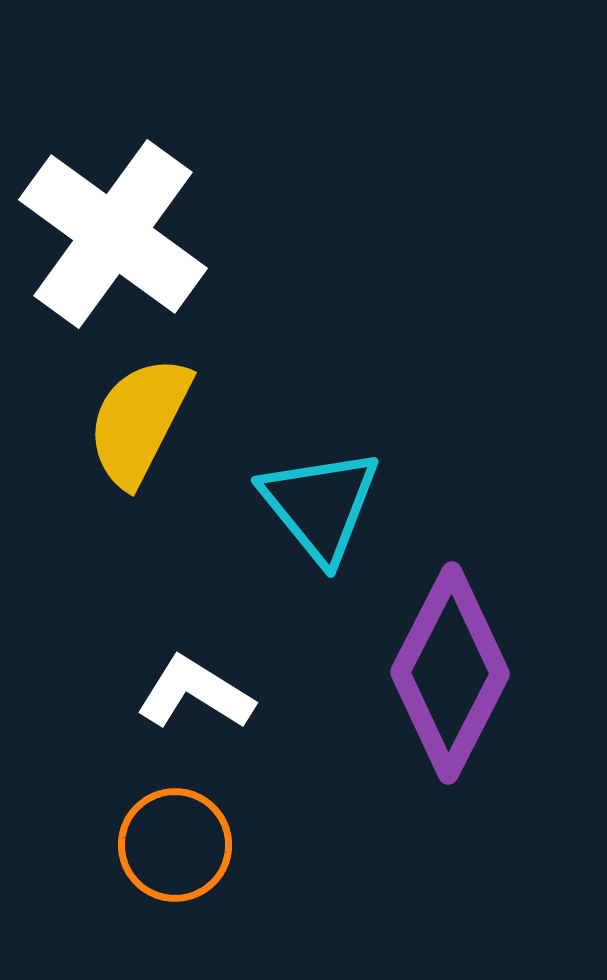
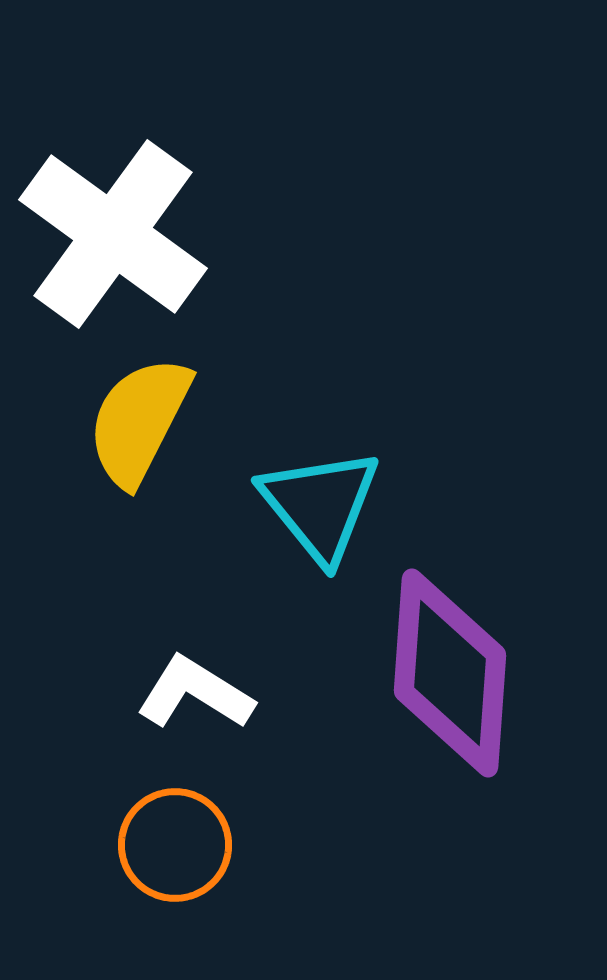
purple diamond: rotated 23 degrees counterclockwise
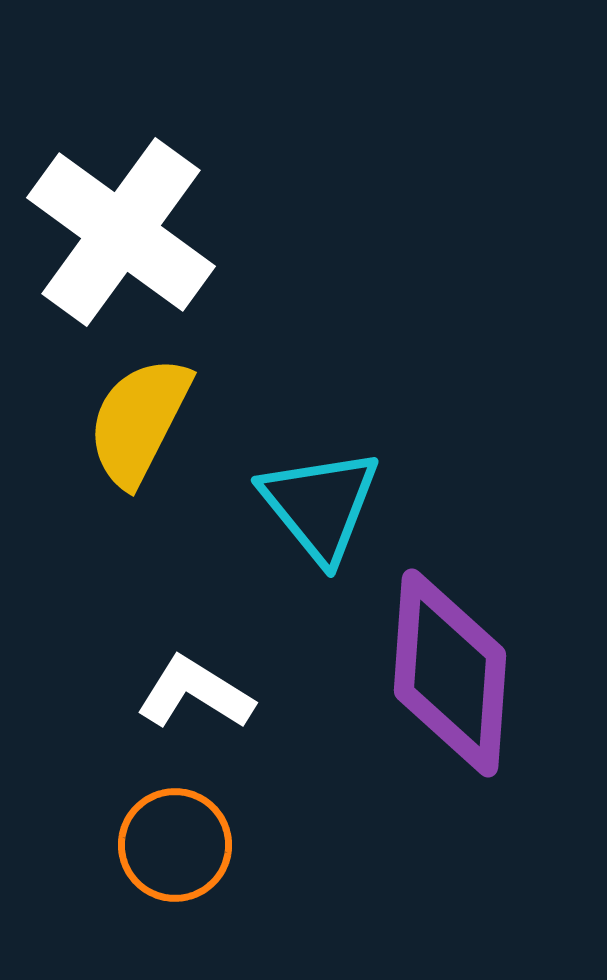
white cross: moved 8 px right, 2 px up
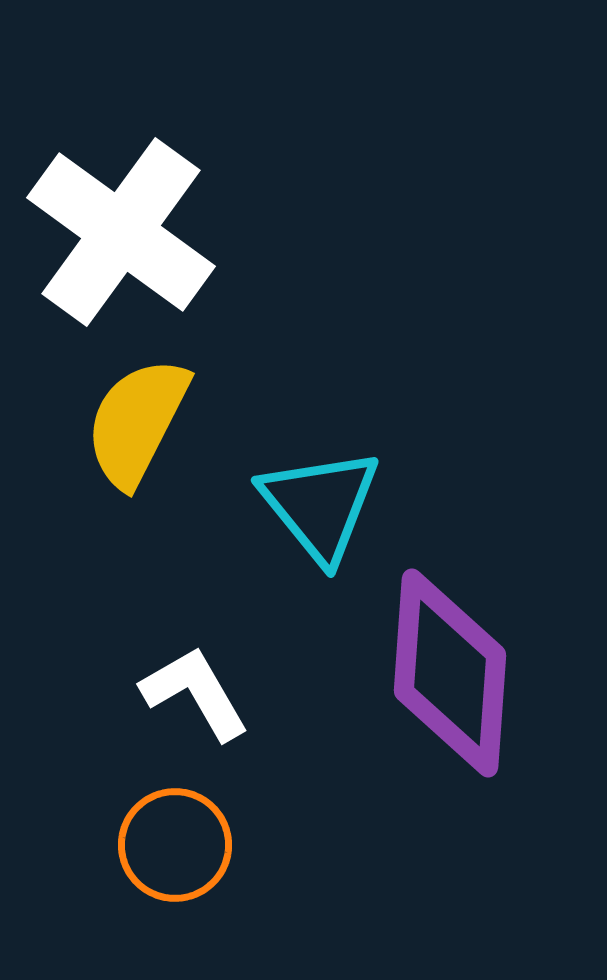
yellow semicircle: moved 2 px left, 1 px down
white L-shape: rotated 28 degrees clockwise
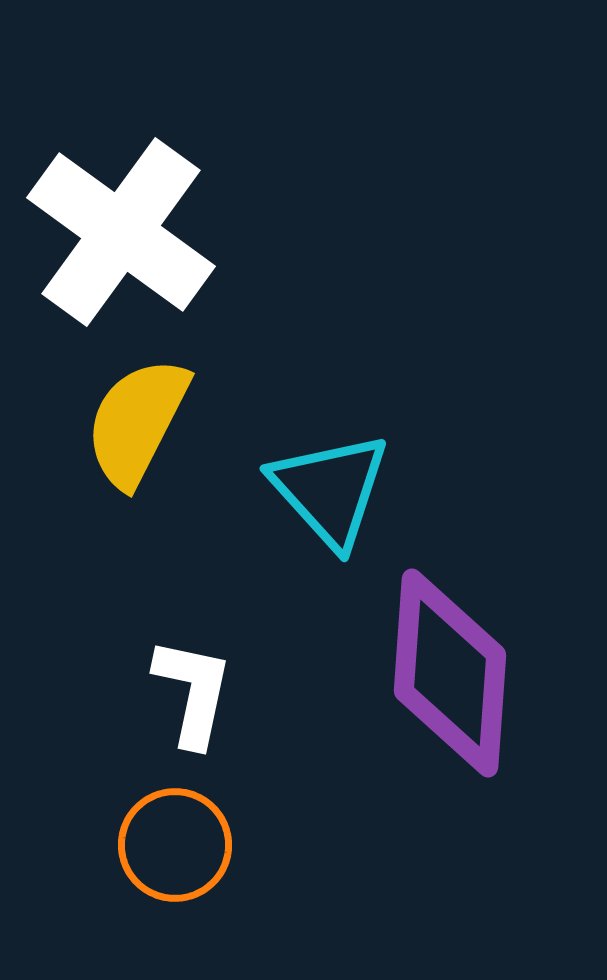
cyan triangle: moved 10 px right, 15 px up; rotated 3 degrees counterclockwise
white L-shape: moved 2 px left, 1 px up; rotated 42 degrees clockwise
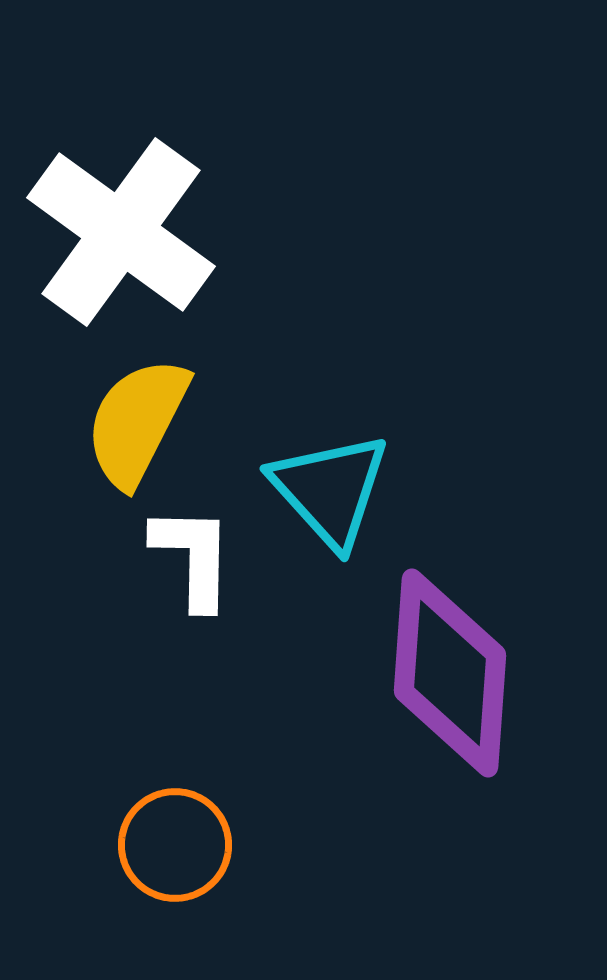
white L-shape: moved 135 px up; rotated 11 degrees counterclockwise
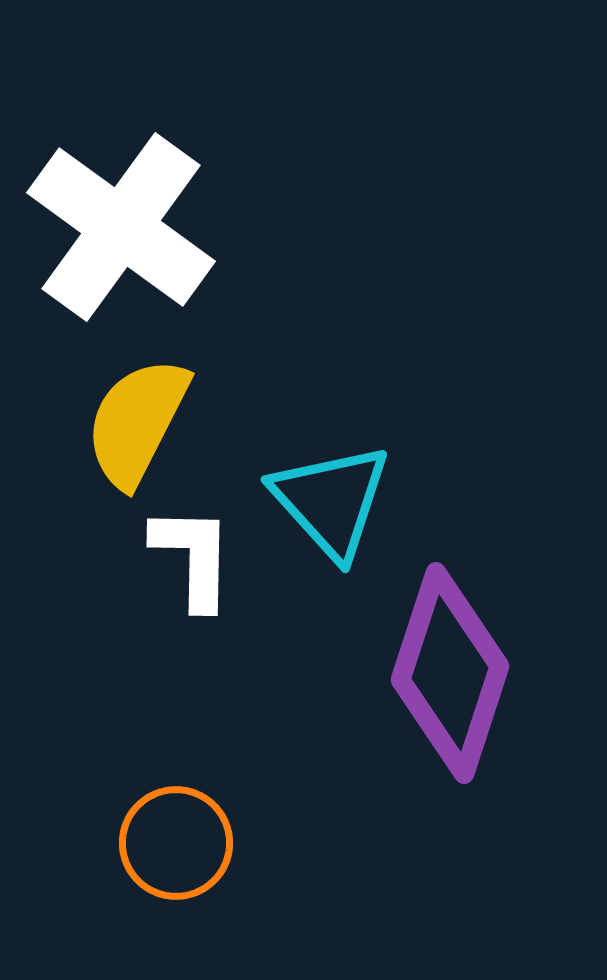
white cross: moved 5 px up
cyan triangle: moved 1 px right, 11 px down
purple diamond: rotated 14 degrees clockwise
orange circle: moved 1 px right, 2 px up
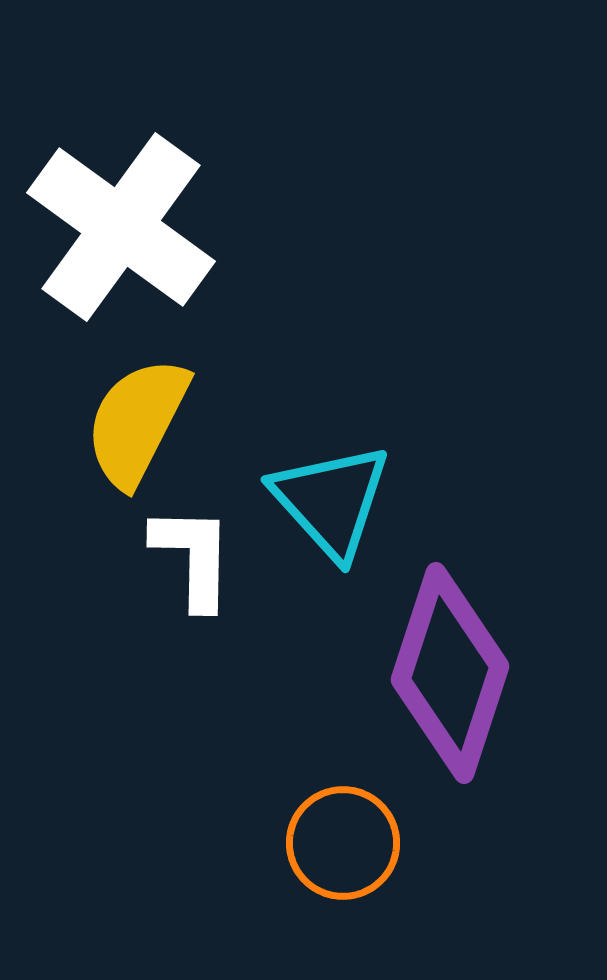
orange circle: moved 167 px right
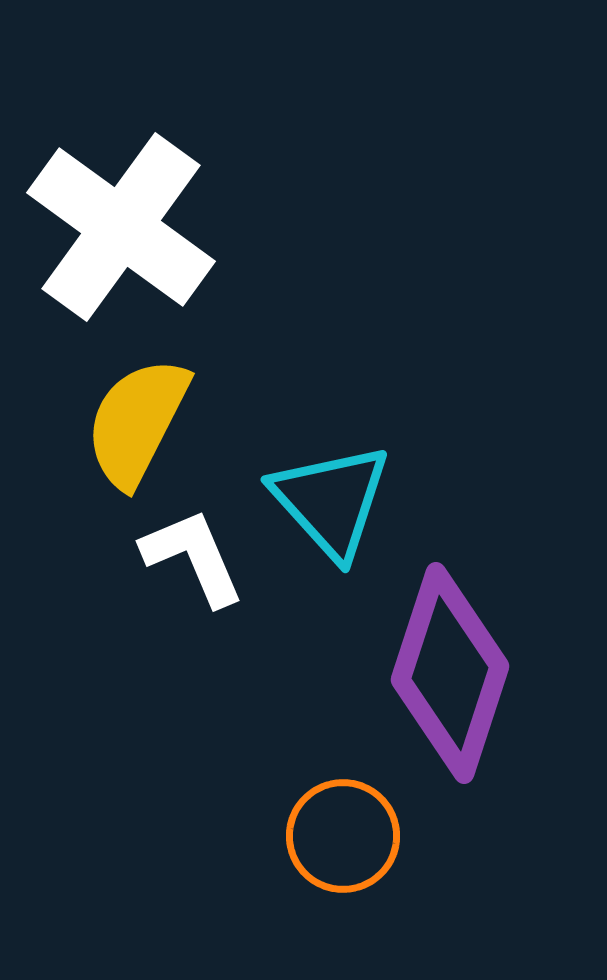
white L-shape: rotated 24 degrees counterclockwise
orange circle: moved 7 px up
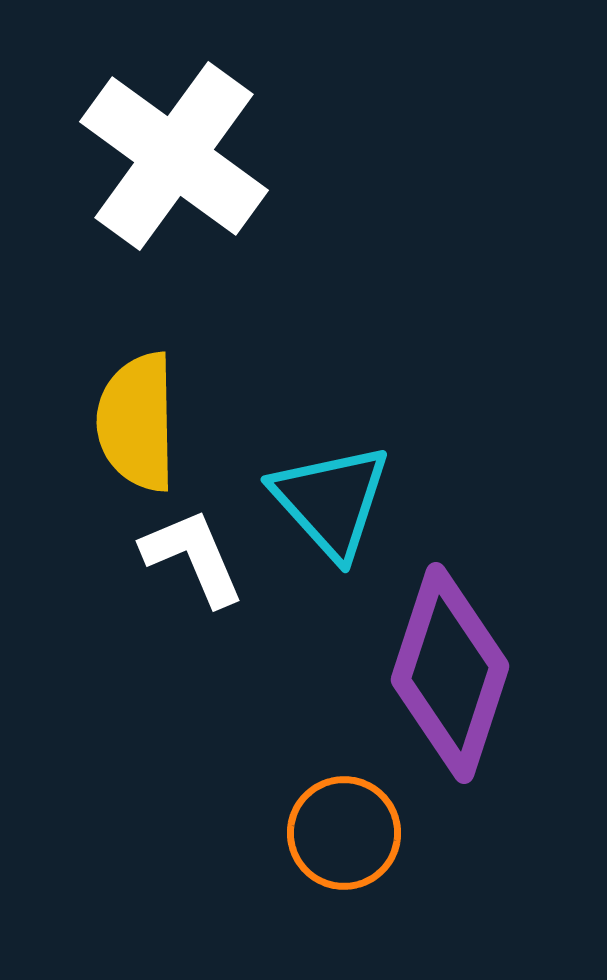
white cross: moved 53 px right, 71 px up
yellow semicircle: rotated 28 degrees counterclockwise
orange circle: moved 1 px right, 3 px up
